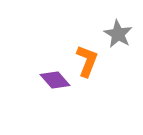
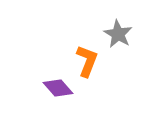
purple diamond: moved 3 px right, 8 px down
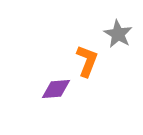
purple diamond: moved 2 px left, 1 px down; rotated 52 degrees counterclockwise
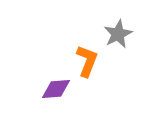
gray star: rotated 16 degrees clockwise
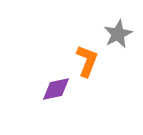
purple diamond: rotated 8 degrees counterclockwise
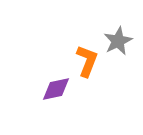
gray star: moved 7 px down
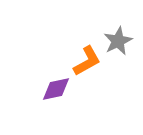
orange L-shape: rotated 40 degrees clockwise
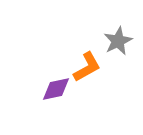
orange L-shape: moved 6 px down
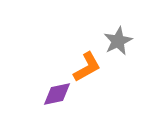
purple diamond: moved 1 px right, 5 px down
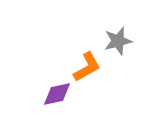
gray star: rotated 12 degrees clockwise
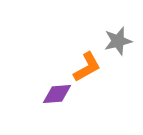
purple diamond: rotated 8 degrees clockwise
